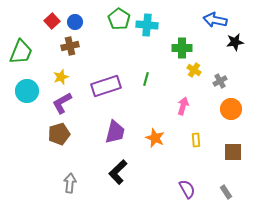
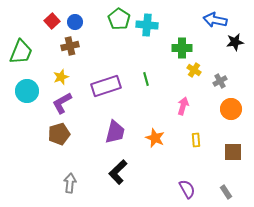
green line: rotated 32 degrees counterclockwise
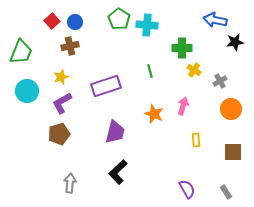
green line: moved 4 px right, 8 px up
orange star: moved 1 px left, 24 px up
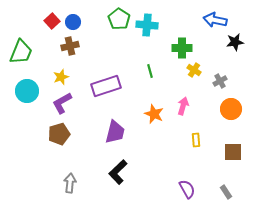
blue circle: moved 2 px left
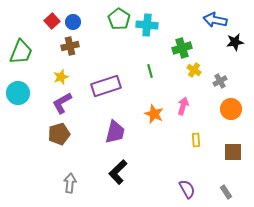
green cross: rotated 18 degrees counterclockwise
cyan circle: moved 9 px left, 2 px down
